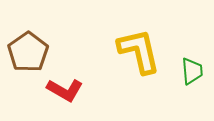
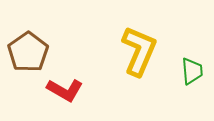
yellow L-shape: rotated 36 degrees clockwise
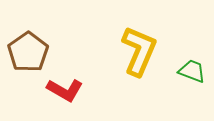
green trapezoid: rotated 64 degrees counterclockwise
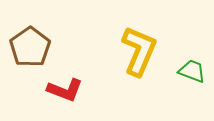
brown pentagon: moved 2 px right, 5 px up
red L-shape: rotated 9 degrees counterclockwise
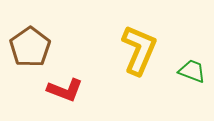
yellow L-shape: moved 1 px up
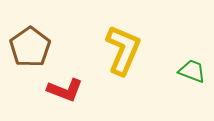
yellow L-shape: moved 16 px left
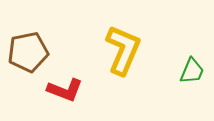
brown pentagon: moved 2 px left, 5 px down; rotated 24 degrees clockwise
green trapezoid: rotated 92 degrees clockwise
